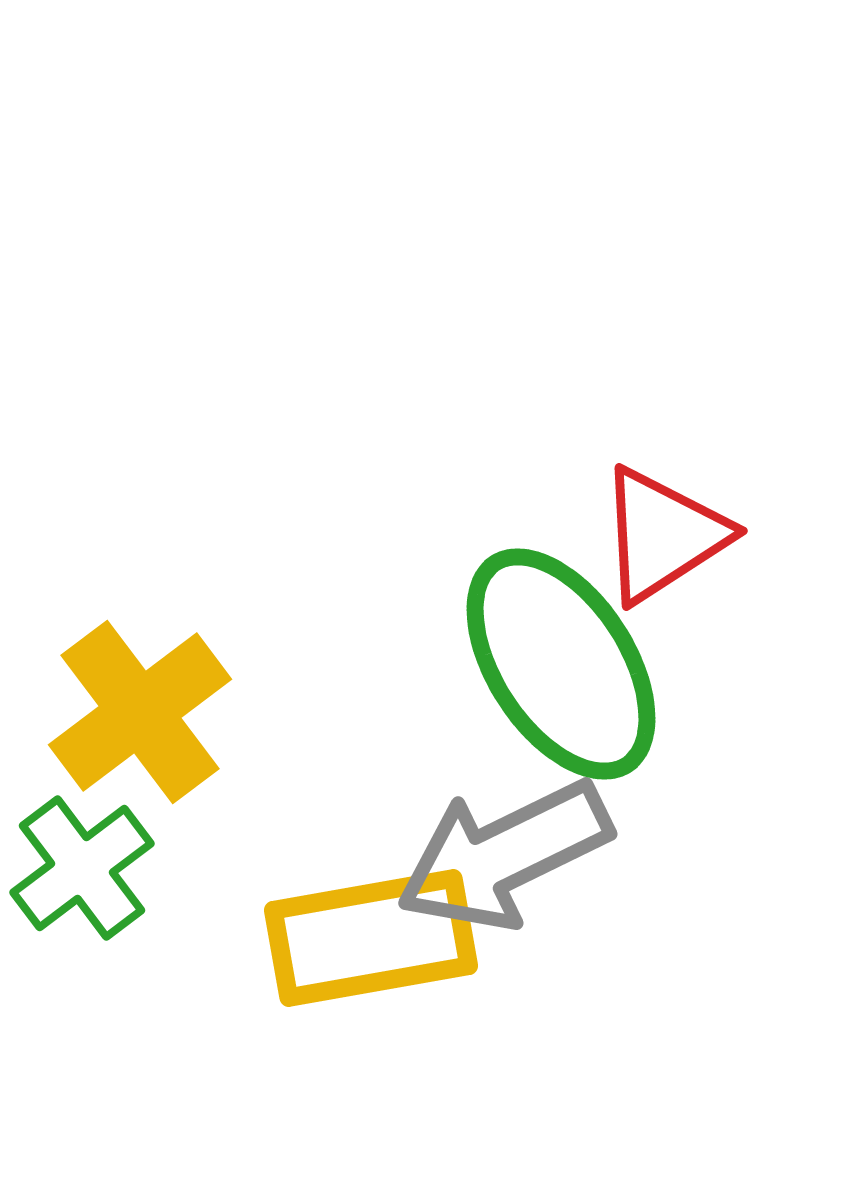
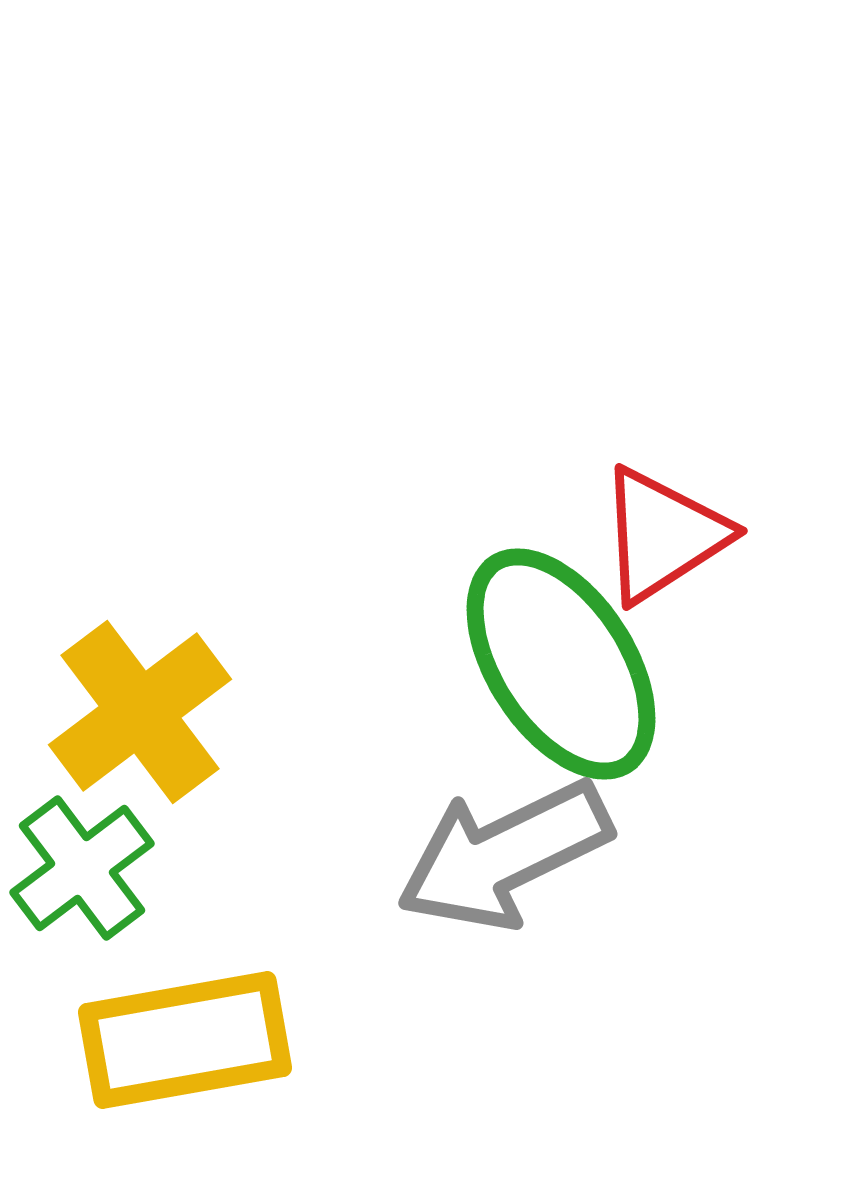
yellow rectangle: moved 186 px left, 102 px down
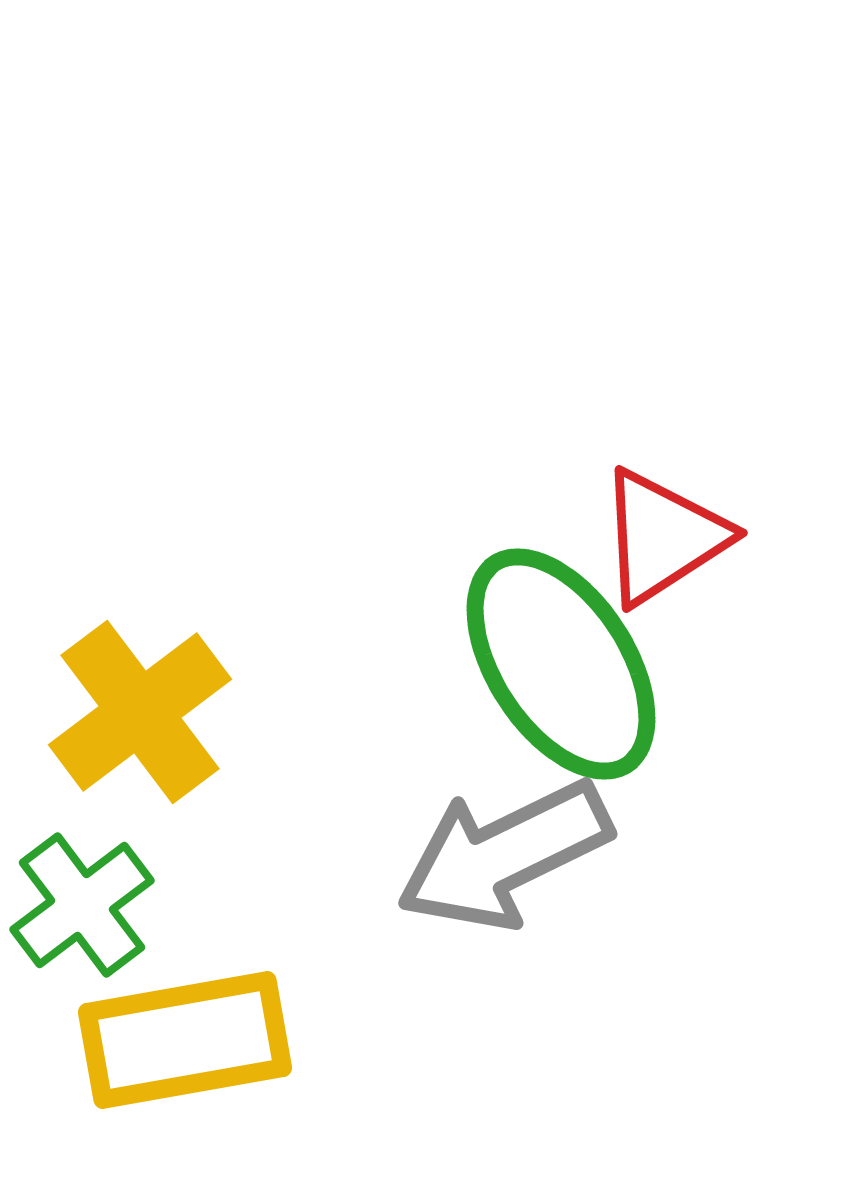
red triangle: moved 2 px down
green cross: moved 37 px down
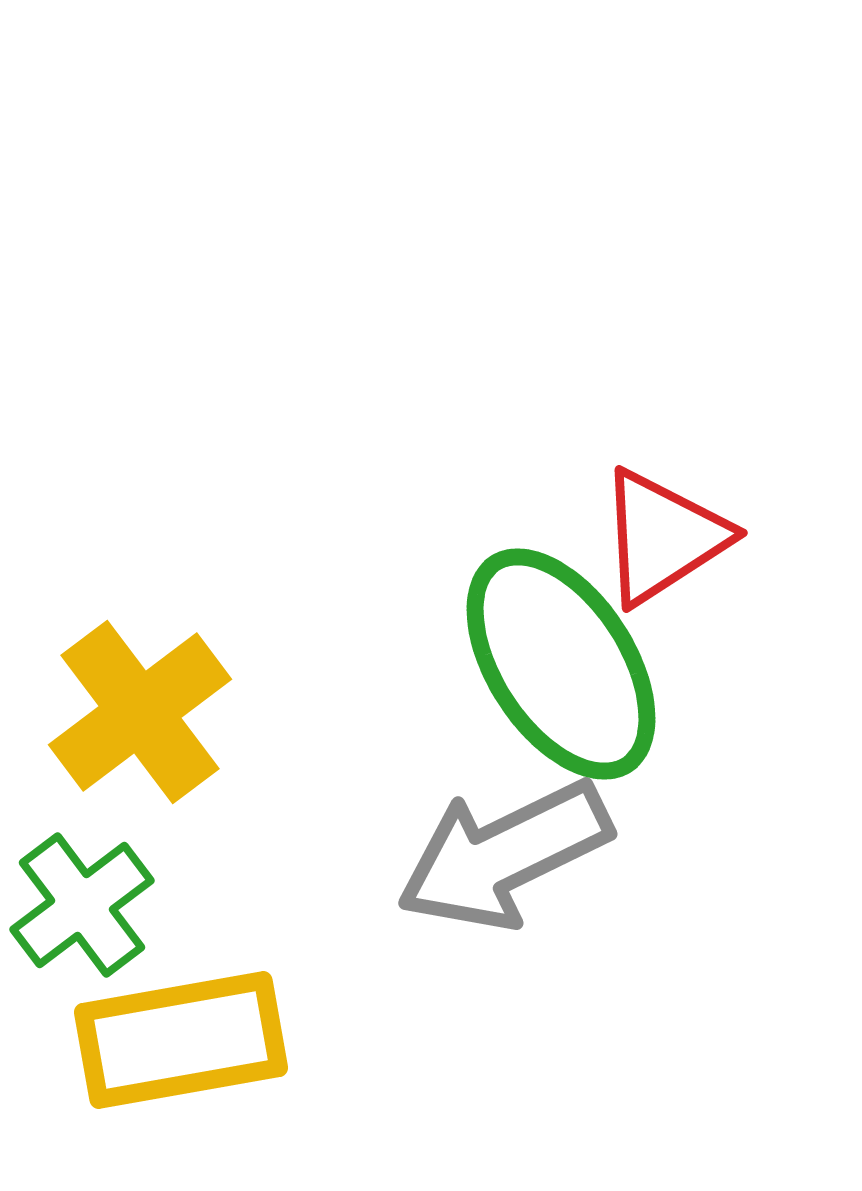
yellow rectangle: moved 4 px left
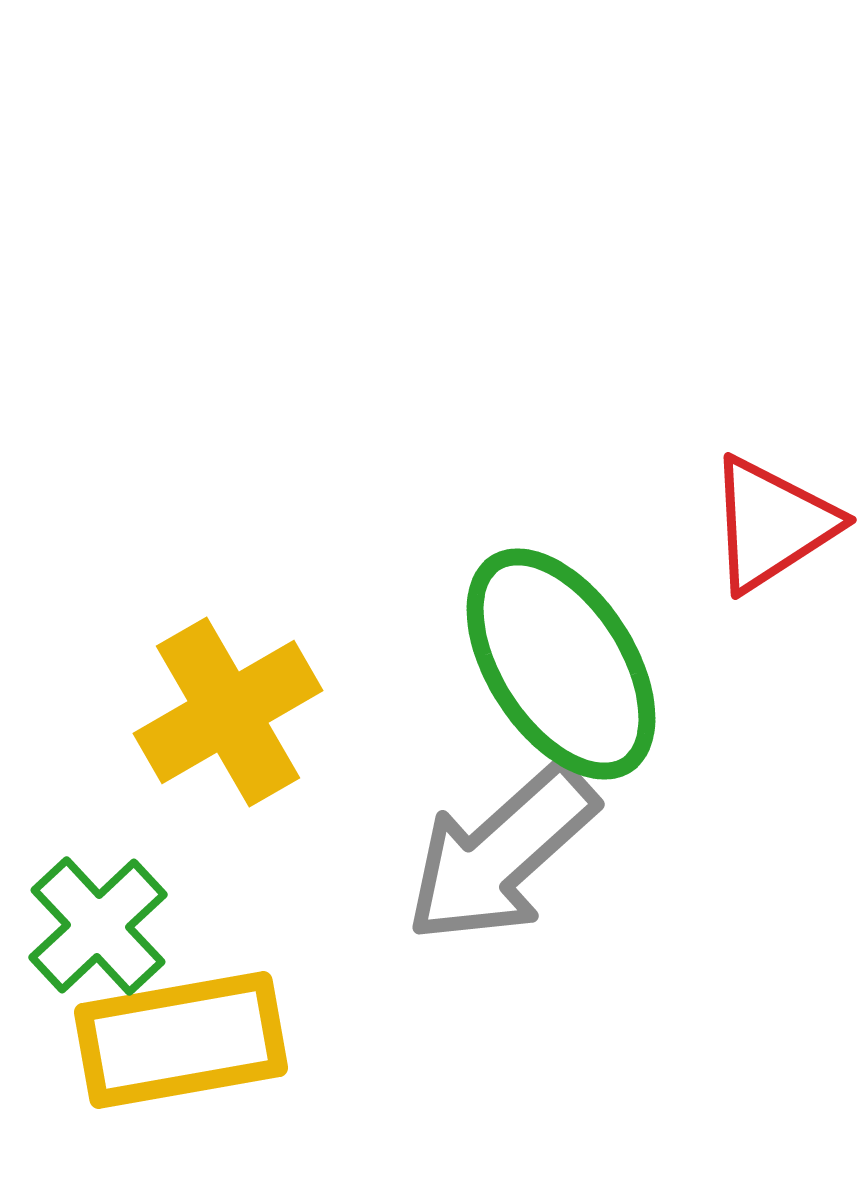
red triangle: moved 109 px right, 13 px up
yellow cross: moved 88 px right; rotated 7 degrees clockwise
gray arrow: moved 3 px left, 1 px up; rotated 16 degrees counterclockwise
green cross: moved 16 px right, 21 px down; rotated 6 degrees counterclockwise
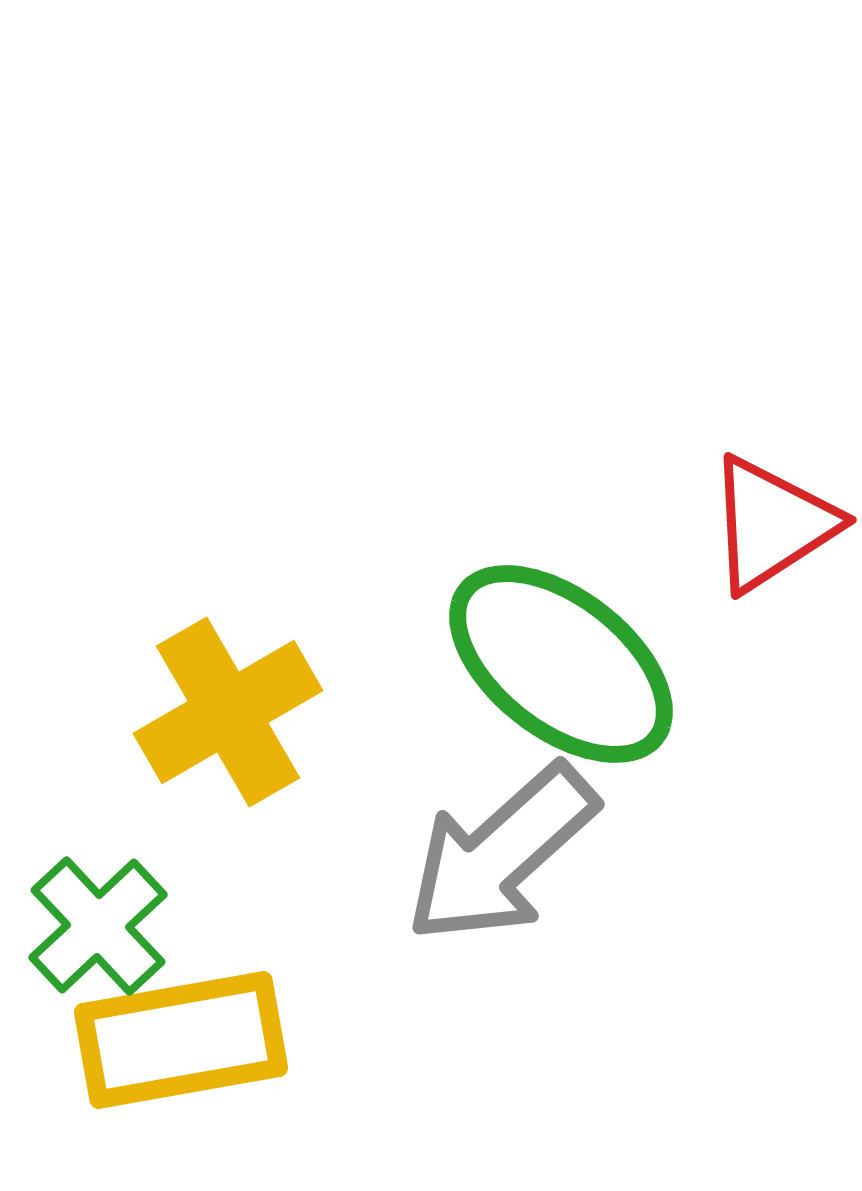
green ellipse: rotated 19 degrees counterclockwise
